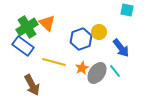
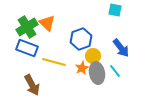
cyan square: moved 12 px left
yellow circle: moved 6 px left, 24 px down
blue rectangle: moved 4 px right, 2 px down; rotated 15 degrees counterclockwise
gray ellipse: rotated 45 degrees counterclockwise
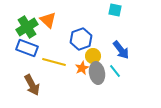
orange triangle: moved 1 px right, 3 px up
blue arrow: moved 2 px down
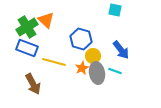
orange triangle: moved 2 px left
blue hexagon: rotated 25 degrees counterclockwise
cyan line: rotated 32 degrees counterclockwise
brown arrow: moved 1 px right, 1 px up
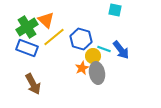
yellow line: moved 25 px up; rotated 55 degrees counterclockwise
cyan line: moved 11 px left, 22 px up
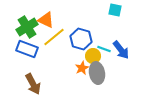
orange triangle: rotated 18 degrees counterclockwise
blue rectangle: moved 1 px down
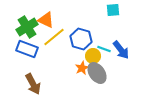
cyan square: moved 2 px left; rotated 16 degrees counterclockwise
gray ellipse: rotated 25 degrees counterclockwise
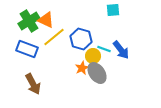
green cross: moved 2 px right, 6 px up
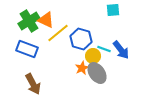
yellow line: moved 4 px right, 4 px up
